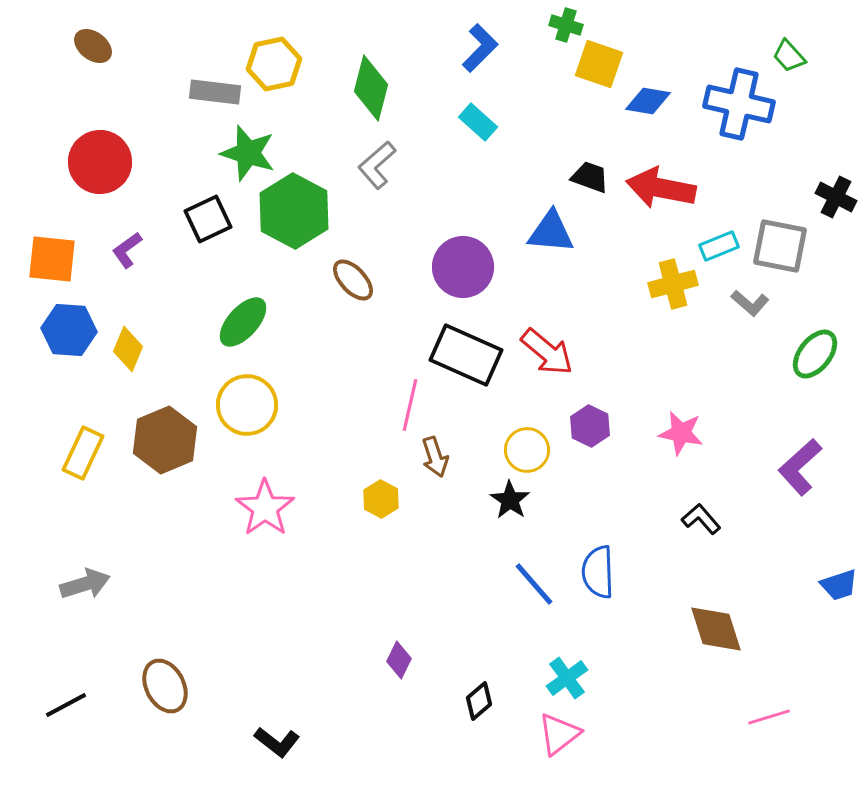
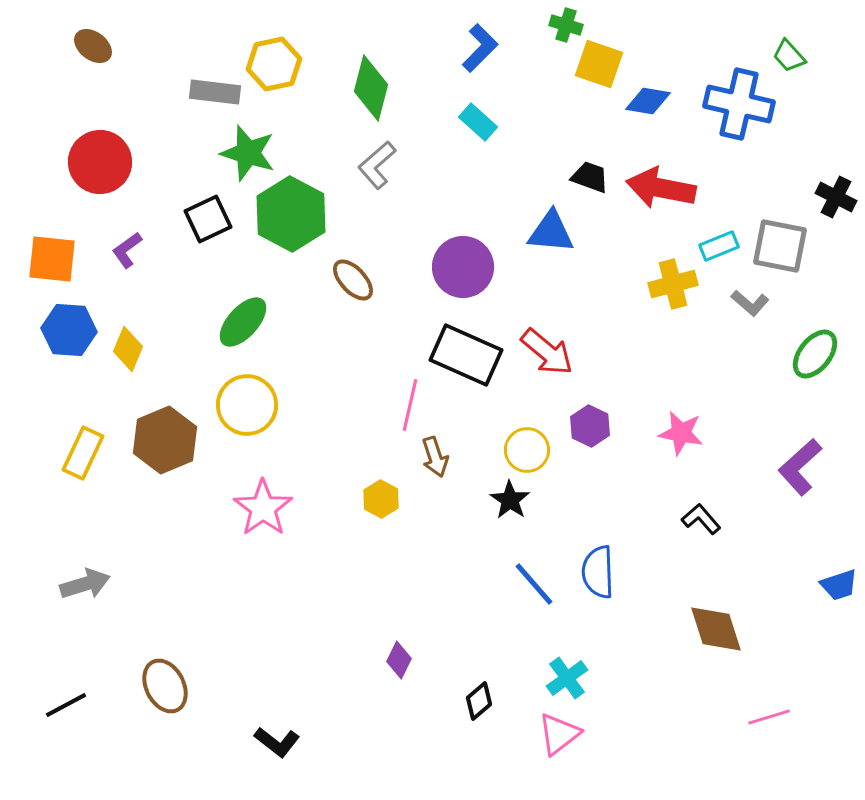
green hexagon at (294, 211): moved 3 px left, 3 px down
pink star at (265, 508): moved 2 px left
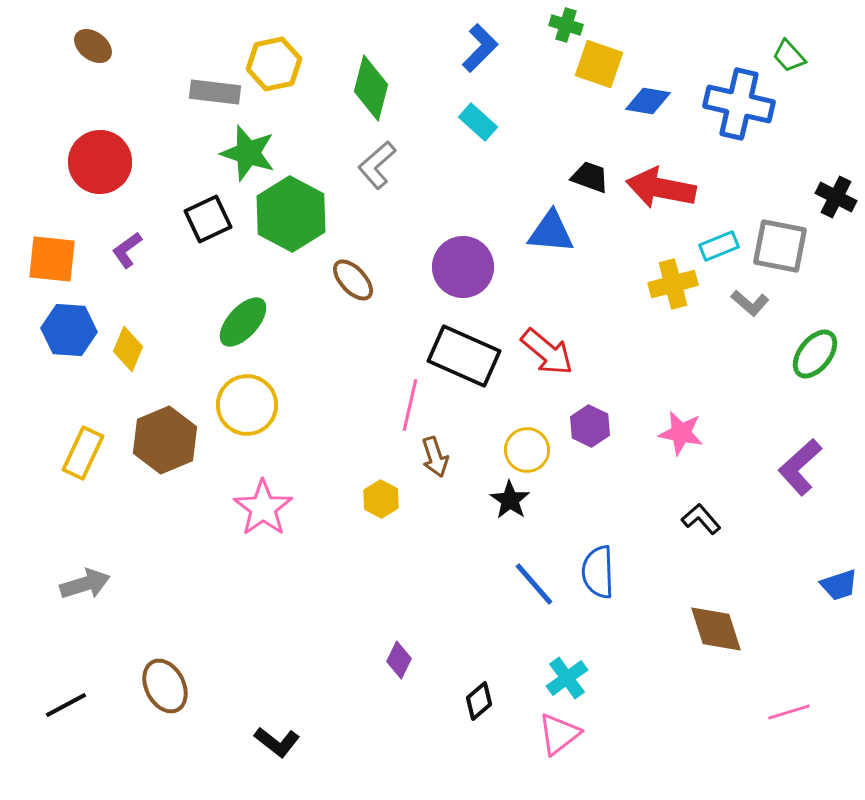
black rectangle at (466, 355): moved 2 px left, 1 px down
pink line at (769, 717): moved 20 px right, 5 px up
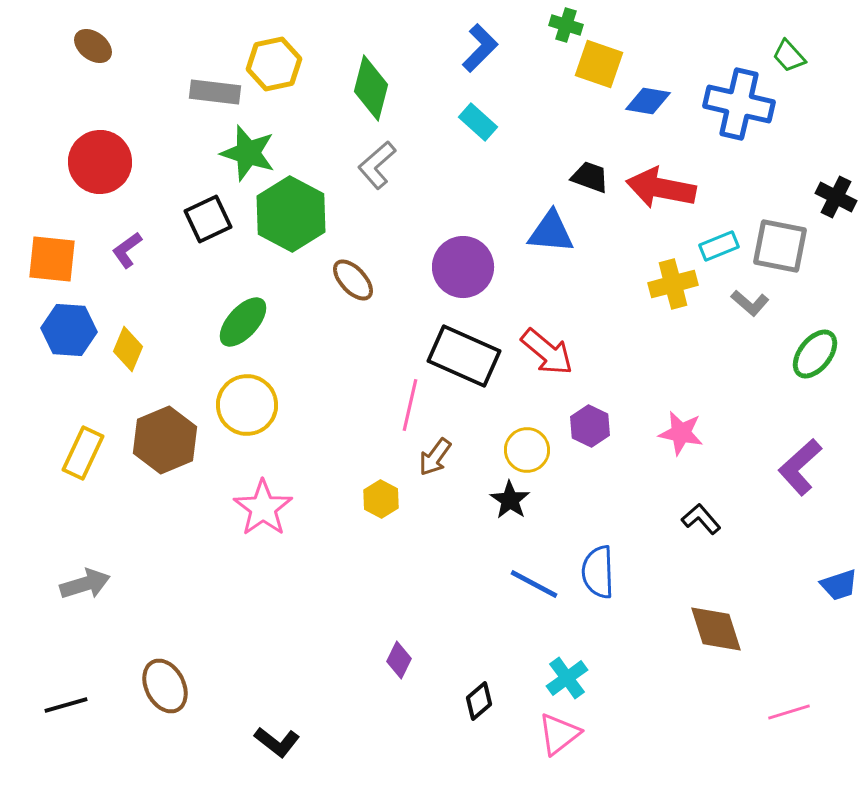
brown arrow at (435, 457): rotated 54 degrees clockwise
blue line at (534, 584): rotated 21 degrees counterclockwise
black line at (66, 705): rotated 12 degrees clockwise
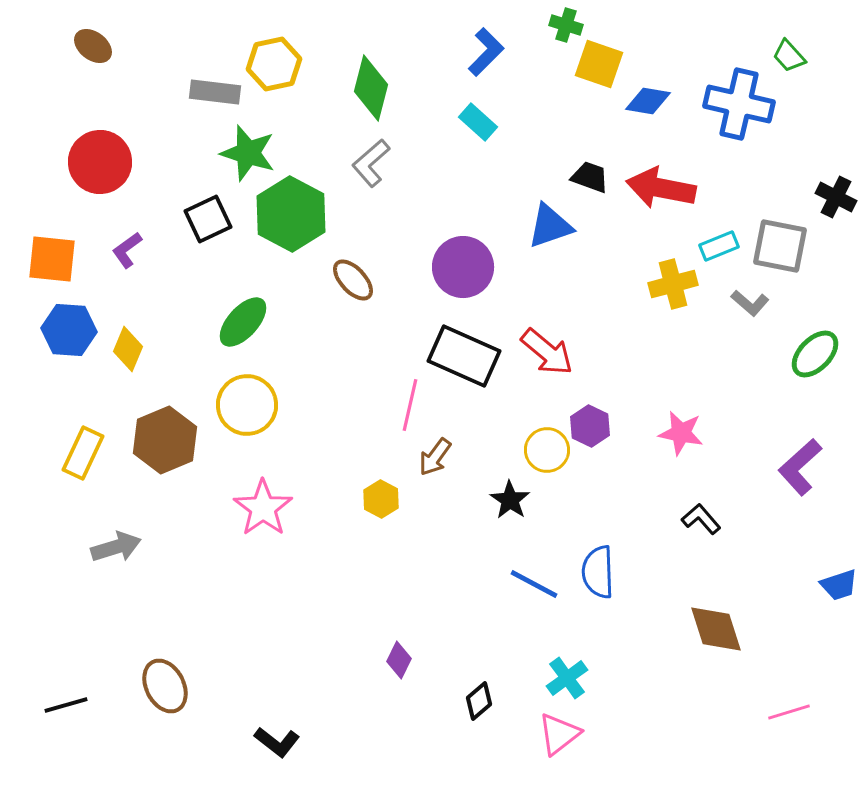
blue L-shape at (480, 48): moved 6 px right, 4 px down
gray L-shape at (377, 165): moved 6 px left, 2 px up
blue triangle at (551, 232): moved 1 px left, 6 px up; rotated 24 degrees counterclockwise
green ellipse at (815, 354): rotated 6 degrees clockwise
yellow circle at (527, 450): moved 20 px right
gray arrow at (85, 584): moved 31 px right, 37 px up
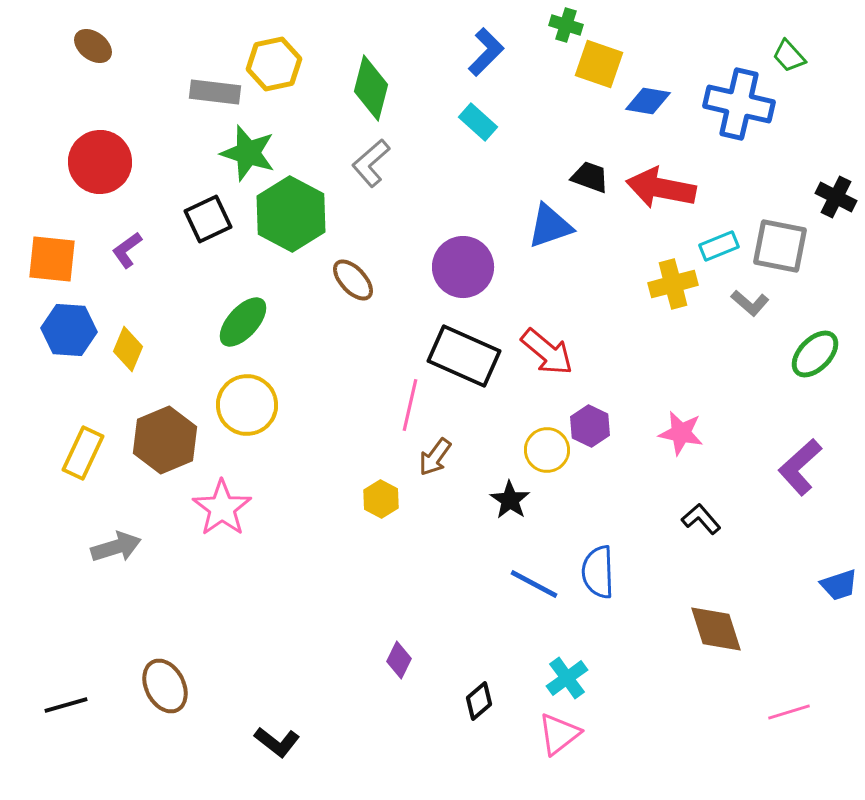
pink star at (263, 508): moved 41 px left
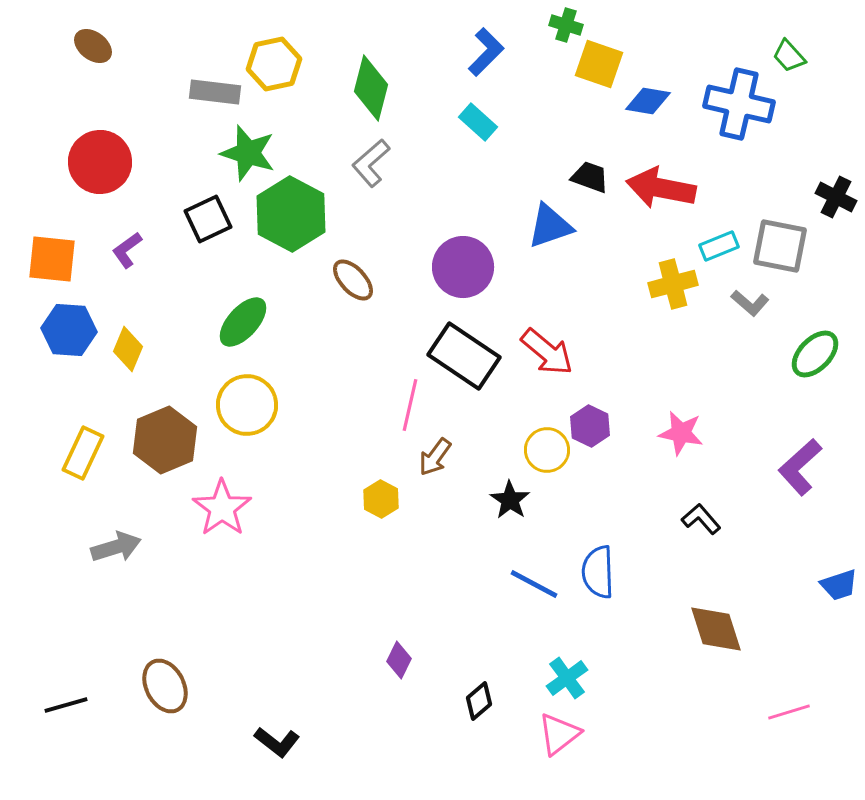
black rectangle at (464, 356): rotated 10 degrees clockwise
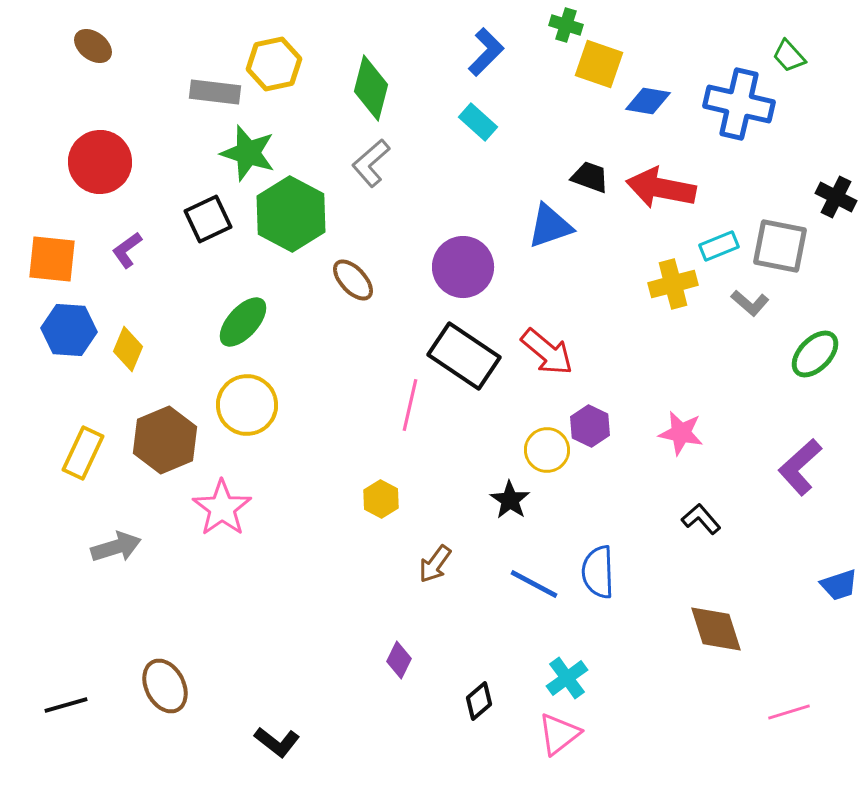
brown arrow at (435, 457): moved 107 px down
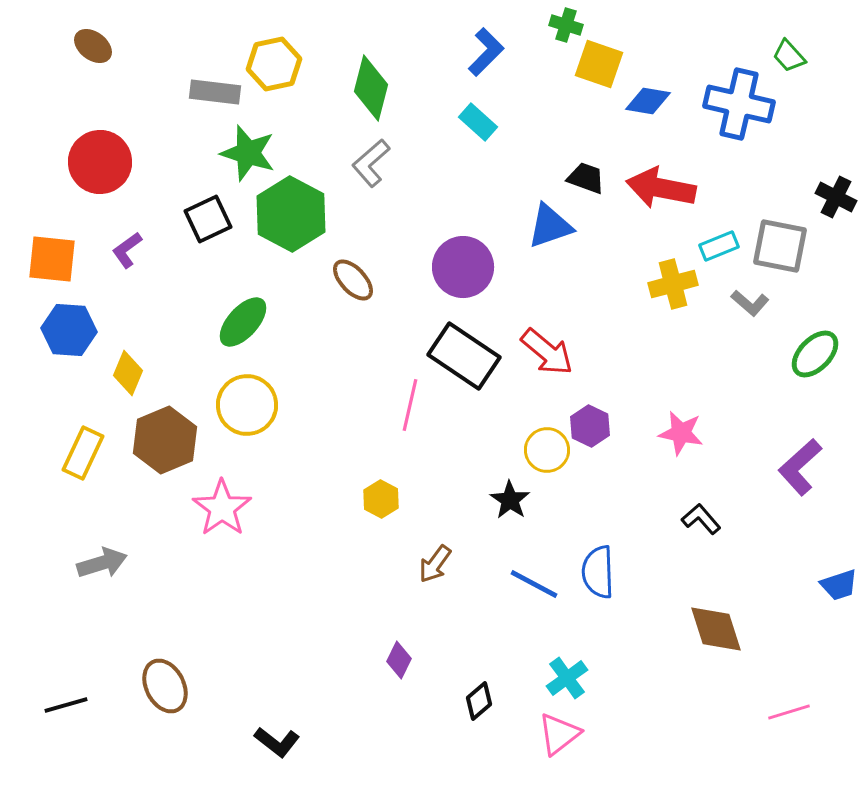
black trapezoid at (590, 177): moved 4 px left, 1 px down
yellow diamond at (128, 349): moved 24 px down
gray arrow at (116, 547): moved 14 px left, 16 px down
